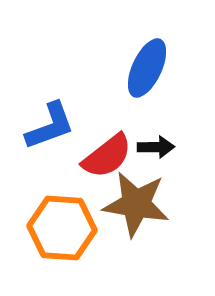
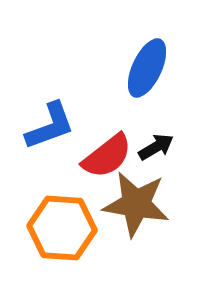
black arrow: rotated 30 degrees counterclockwise
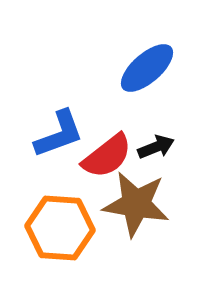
blue ellipse: rotated 24 degrees clockwise
blue L-shape: moved 9 px right, 8 px down
black arrow: rotated 9 degrees clockwise
orange hexagon: moved 2 px left
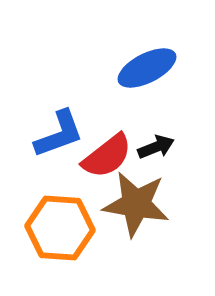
blue ellipse: rotated 14 degrees clockwise
